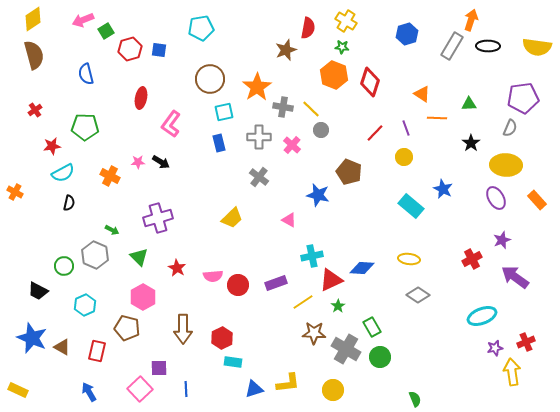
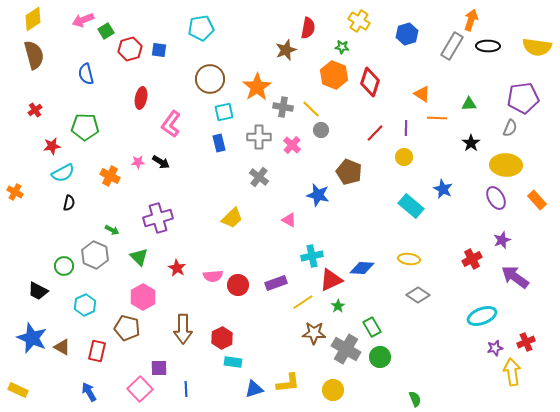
yellow cross at (346, 21): moved 13 px right
purple line at (406, 128): rotated 21 degrees clockwise
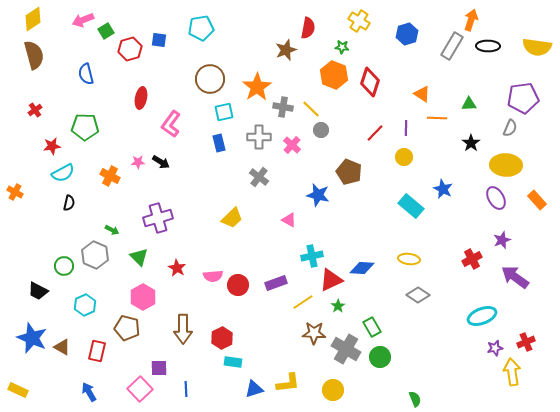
blue square at (159, 50): moved 10 px up
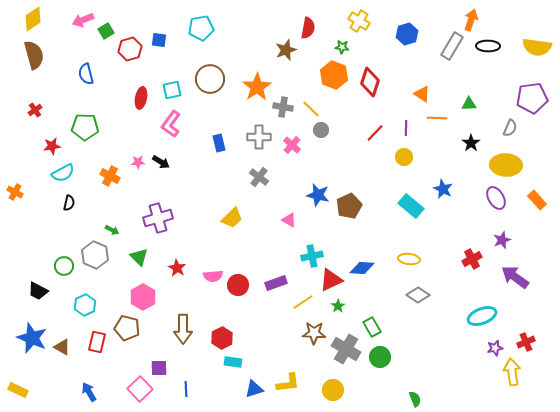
purple pentagon at (523, 98): moved 9 px right
cyan square at (224, 112): moved 52 px left, 22 px up
brown pentagon at (349, 172): moved 34 px down; rotated 25 degrees clockwise
red rectangle at (97, 351): moved 9 px up
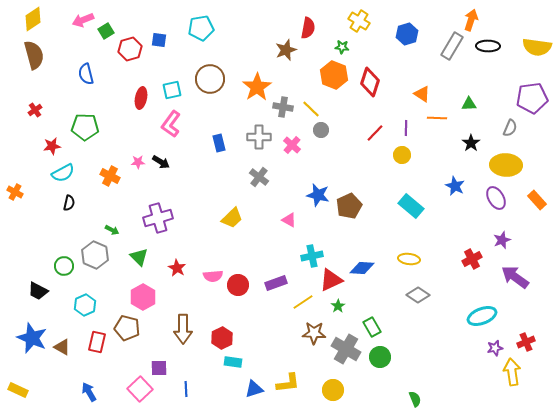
yellow circle at (404, 157): moved 2 px left, 2 px up
blue star at (443, 189): moved 12 px right, 3 px up
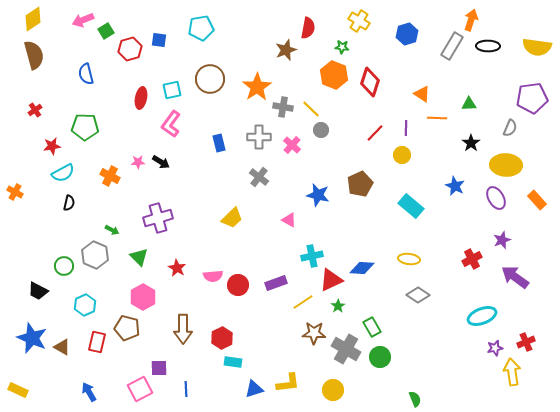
brown pentagon at (349, 206): moved 11 px right, 22 px up
pink square at (140, 389): rotated 15 degrees clockwise
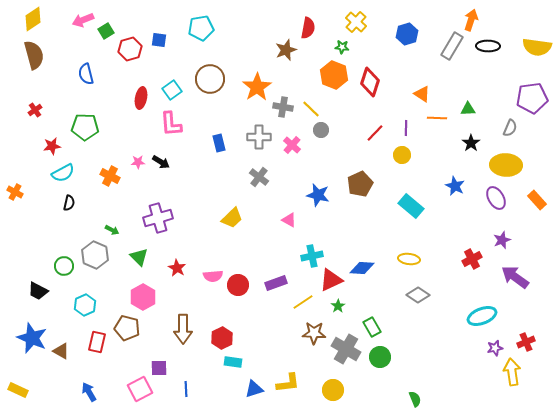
yellow cross at (359, 21): moved 3 px left, 1 px down; rotated 10 degrees clockwise
cyan square at (172, 90): rotated 24 degrees counterclockwise
green triangle at (469, 104): moved 1 px left, 5 px down
pink L-shape at (171, 124): rotated 40 degrees counterclockwise
brown triangle at (62, 347): moved 1 px left, 4 px down
